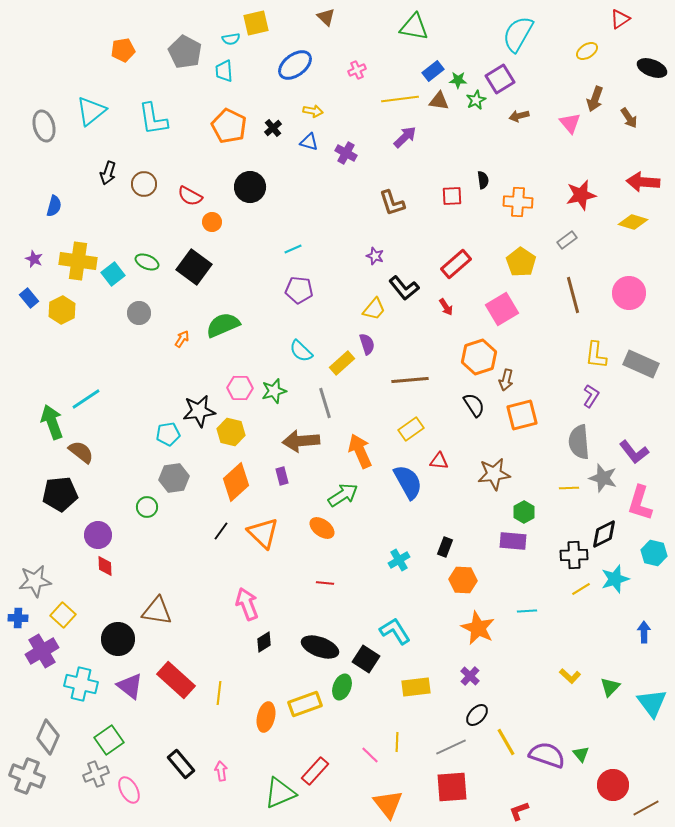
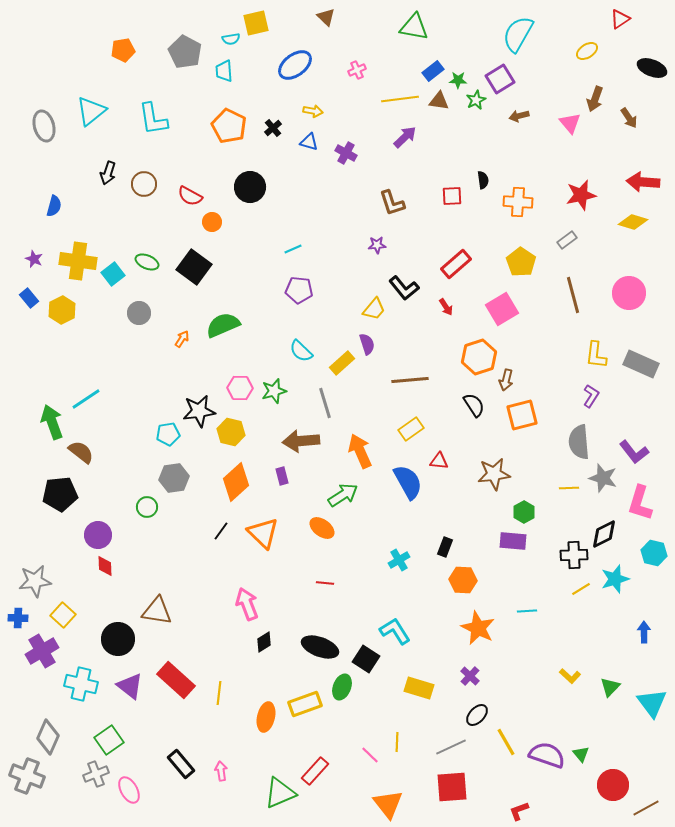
purple star at (375, 256): moved 2 px right, 11 px up; rotated 24 degrees counterclockwise
yellow rectangle at (416, 687): moved 3 px right, 1 px down; rotated 24 degrees clockwise
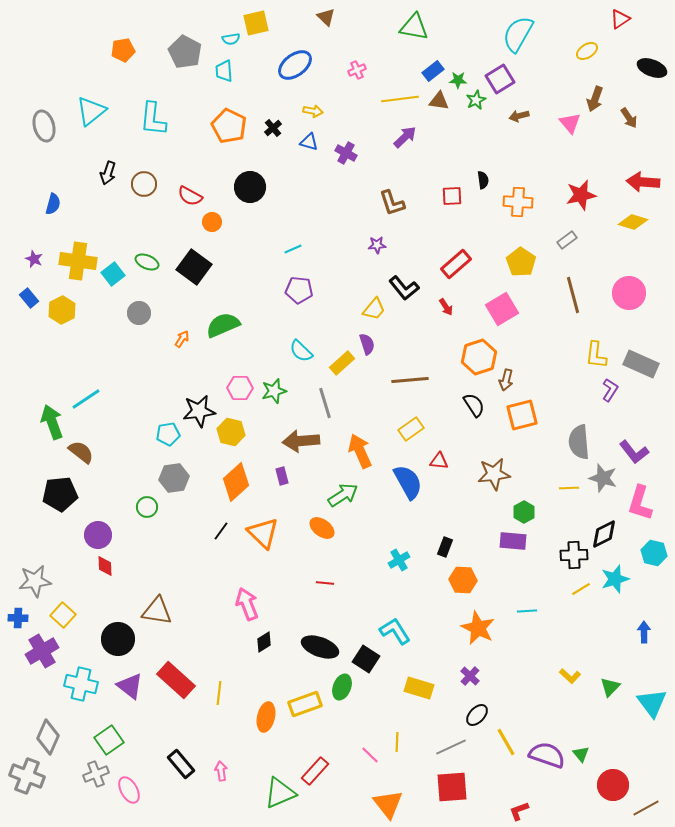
cyan L-shape at (153, 119): rotated 15 degrees clockwise
blue semicircle at (54, 206): moved 1 px left, 2 px up
purple L-shape at (591, 396): moved 19 px right, 6 px up
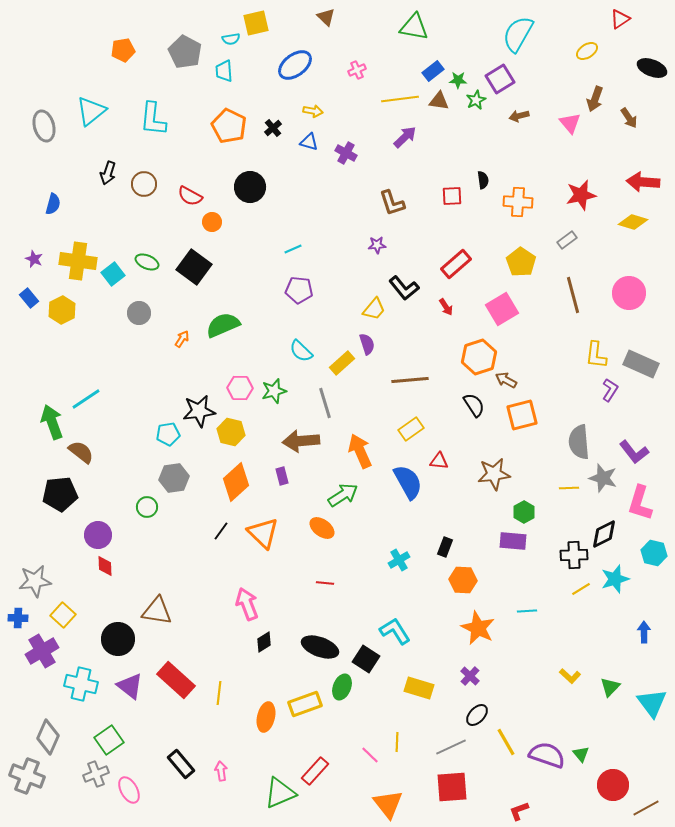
brown arrow at (506, 380): rotated 105 degrees clockwise
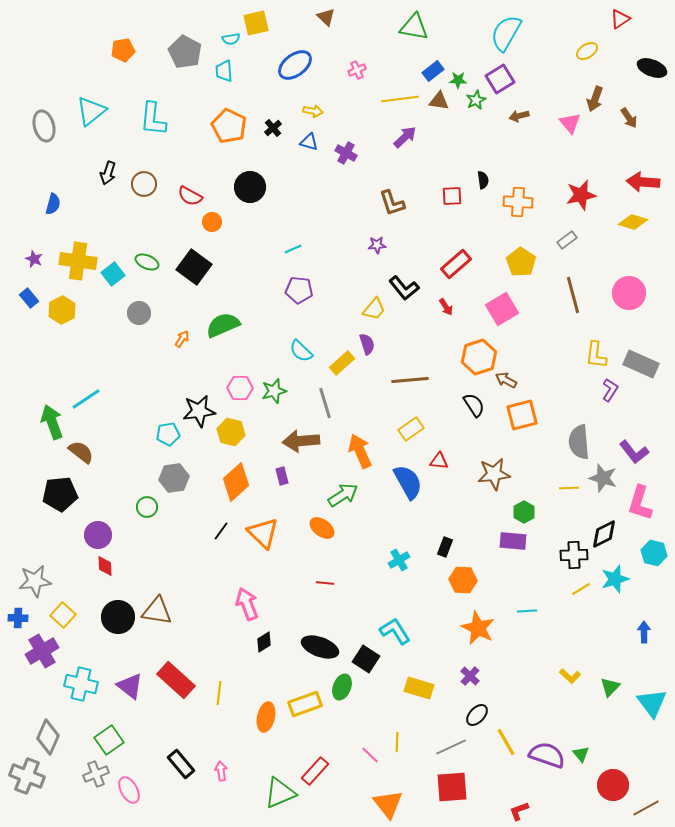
cyan semicircle at (518, 34): moved 12 px left, 1 px up
black circle at (118, 639): moved 22 px up
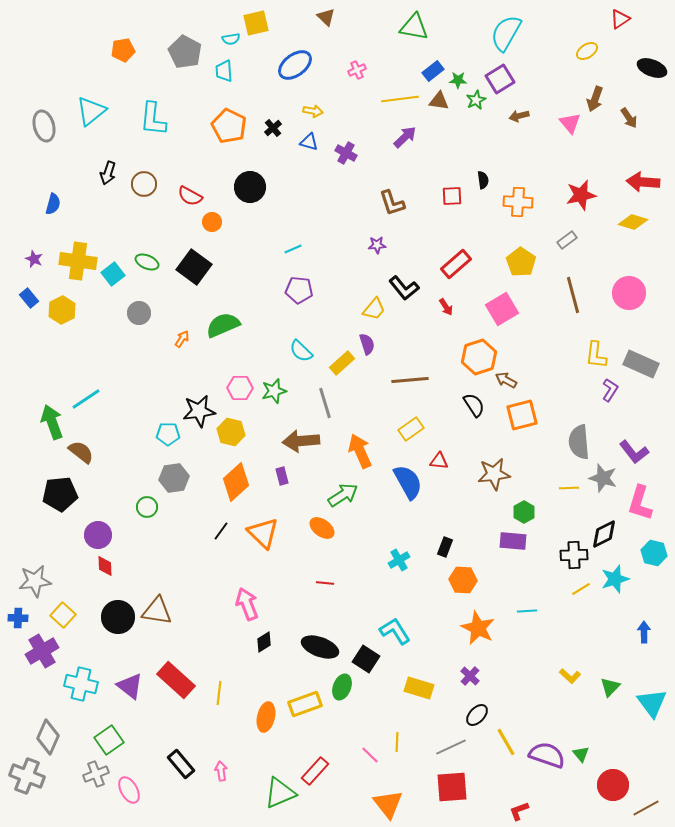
cyan pentagon at (168, 434): rotated 10 degrees clockwise
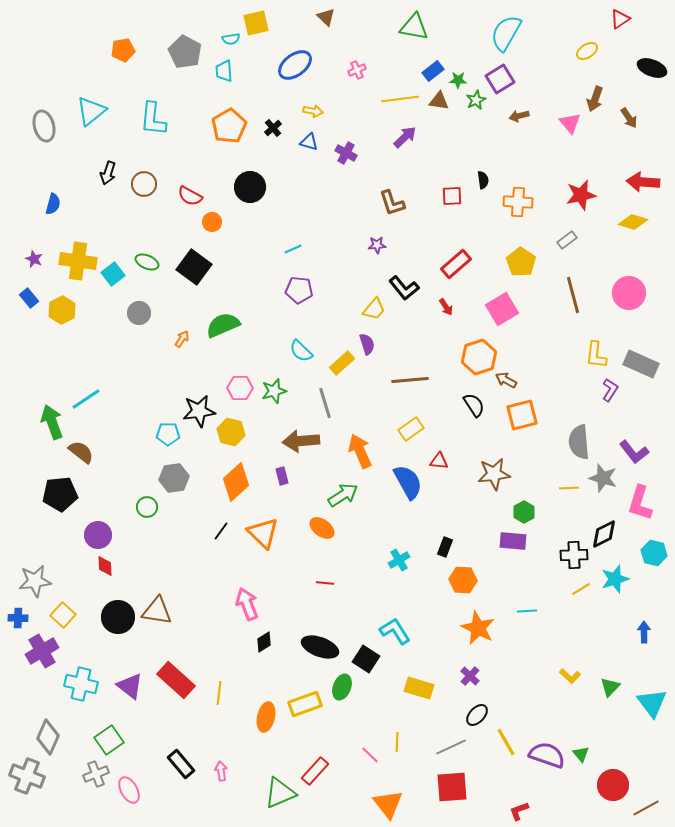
orange pentagon at (229, 126): rotated 16 degrees clockwise
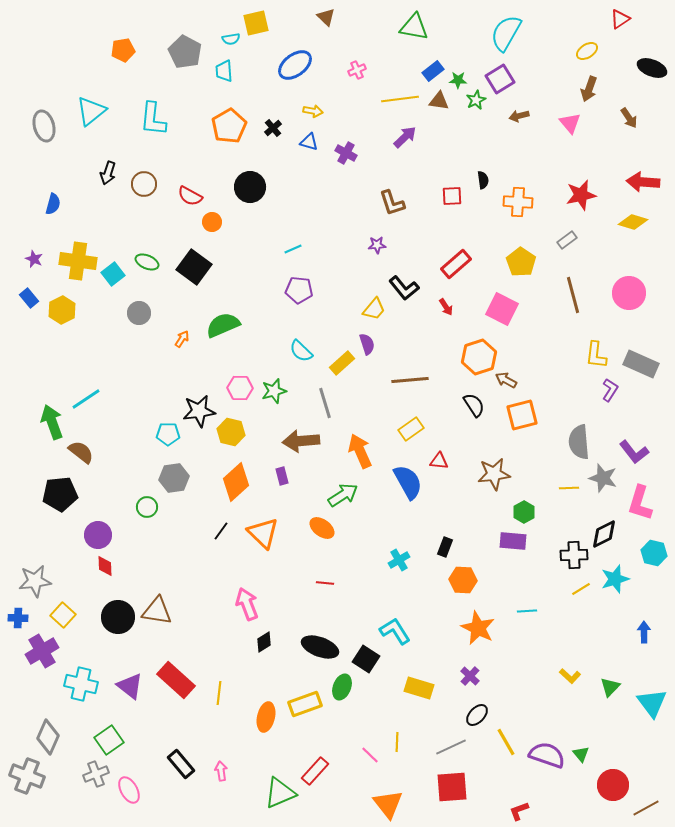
brown arrow at (595, 99): moved 6 px left, 10 px up
pink square at (502, 309): rotated 32 degrees counterclockwise
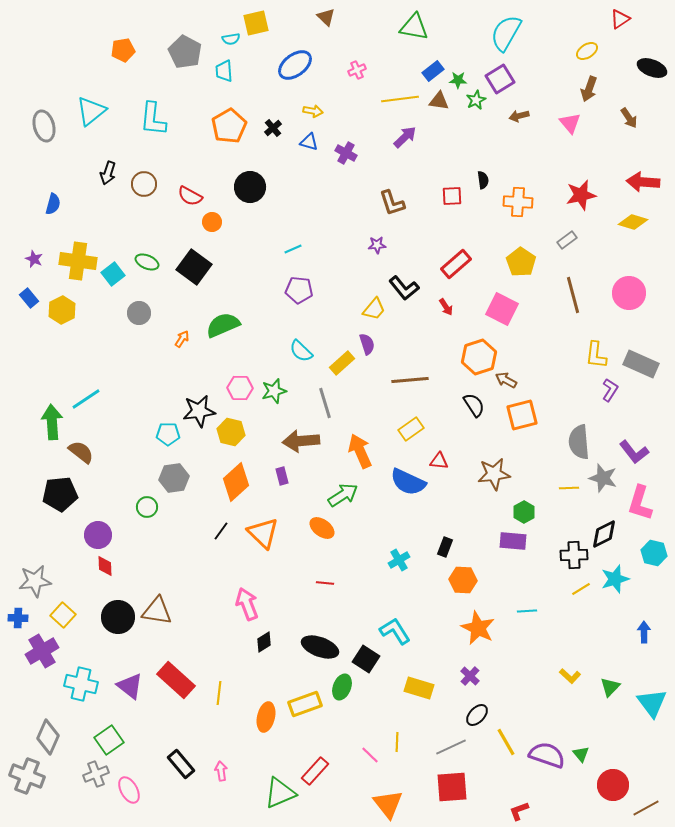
green arrow at (52, 422): rotated 16 degrees clockwise
blue semicircle at (408, 482): rotated 144 degrees clockwise
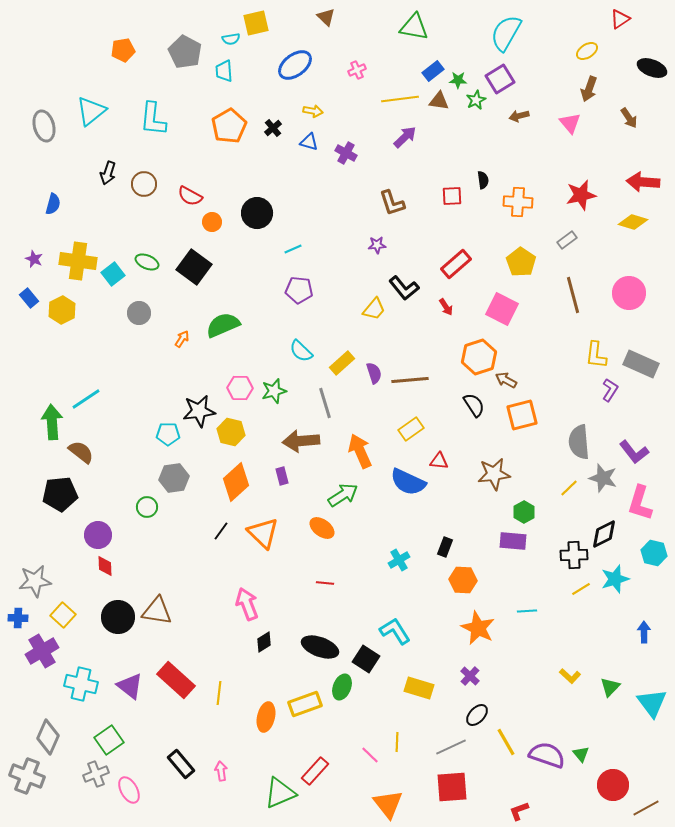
black circle at (250, 187): moved 7 px right, 26 px down
purple semicircle at (367, 344): moved 7 px right, 29 px down
yellow line at (569, 488): rotated 42 degrees counterclockwise
